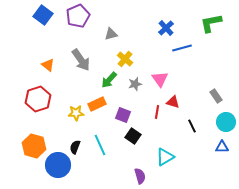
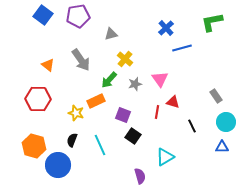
purple pentagon: rotated 15 degrees clockwise
green L-shape: moved 1 px right, 1 px up
red hexagon: rotated 20 degrees clockwise
orange rectangle: moved 1 px left, 3 px up
yellow star: rotated 21 degrees clockwise
black semicircle: moved 3 px left, 7 px up
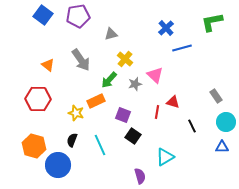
pink triangle: moved 5 px left, 4 px up; rotated 12 degrees counterclockwise
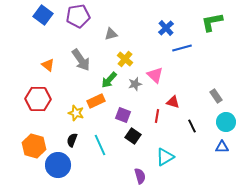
red line: moved 4 px down
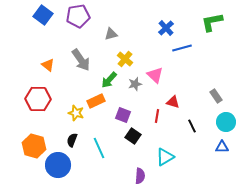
cyan line: moved 1 px left, 3 px down
purple semicircle: rotated 21 degrees clockwise
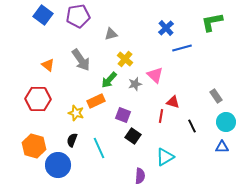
red line: moved 4 px right
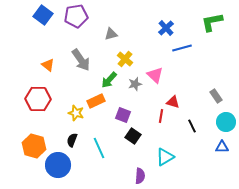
purple pentagon: moved 2 px left
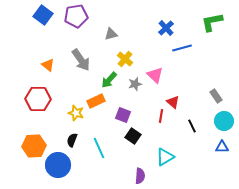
red triangle: rotated 24 degrees clockwise
cyan circle: moved 2 px left, 1 px up
orange hexagon: rotated 20 degrees counterclockwise
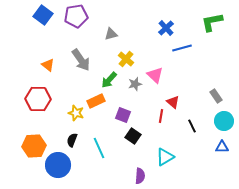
yellow cross: moved 1 px right
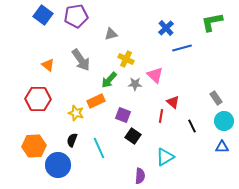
yellow cross: rotated 14 degrees counterclockwise
gray star: rotated 16 degrees clockwise
gray rectangle: moved 2 px down
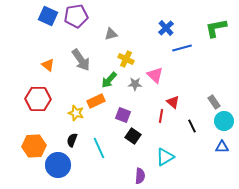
blue square: moved 5 px right, 1 px down; rotated 12 degrees counterclockwise
green L-shape: moved 4 px right, 6 px down
gray rectangle: moved 2 px left, 4 px down
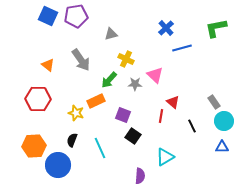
cyan line: moved 1 px right
